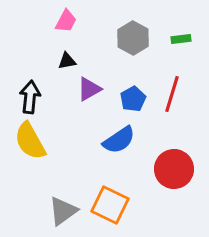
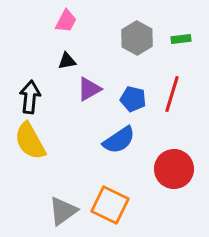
gray hexagon: moved 4 px right
blue pentagon: rotated 30 degrees counterclockwise
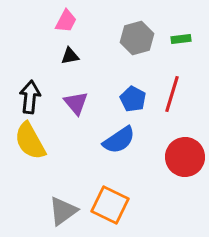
gray hexagon: rotated 16 degrees clockwise
black triangle: moved 3 px right, 5 px up
purple triangle: moved 13 px left, 14 px down; rotated 40 degrees counterclockwise
blue pentagon: rotated 15 degrees clockwise
red circle: moved 11 px right, 12 px up
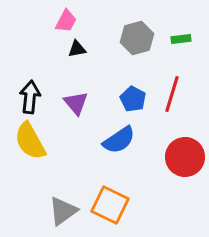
black triangle: moved 7 px right, 7 px up
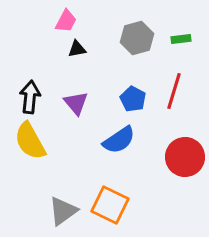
red line: moved 2 px right, 3 px up
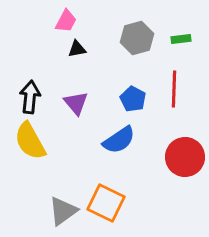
red line: moved 2 px up; rotated 15 degrees counterclockwise
orange square: moved 4 px left, 2 px up
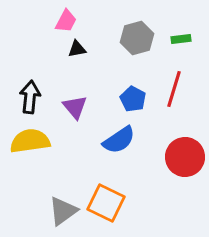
red line: rotated 15 degrees clockwise
purple triangle: moved 1 px left, 4 px down
yellow semicircle: rotated 111 degrees clockwise
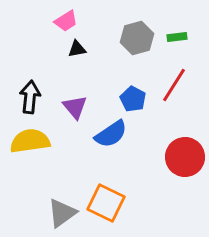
pink trapezoid: rotated 30 degrees clockwise
green rectangle: moved 4 px left, 2 px up
red line: moved 4 px up; rotated 15 degrees clockwise
blue semicircle: moved 8 px left, 6 px up
gray triangle: moved 1 px left, 2 px down
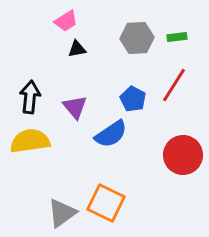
gray hexagon: rotated 12 degrees clockwise
red circle: moved 2 px left, 2 px up
